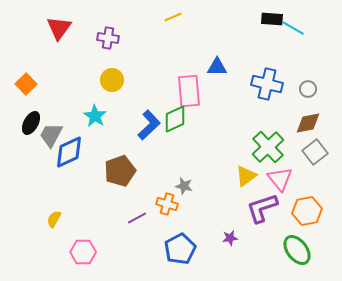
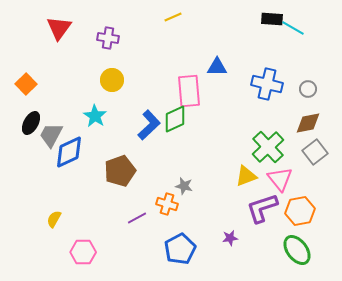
yellow triangle: rotated 15 degrees clockwise
orange hexagon: moved 7 px left
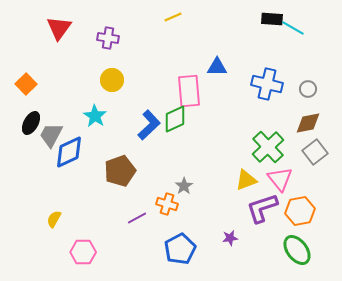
yellow triangle: moved 4 px down
gray star: rotated 24 degrees clockwise
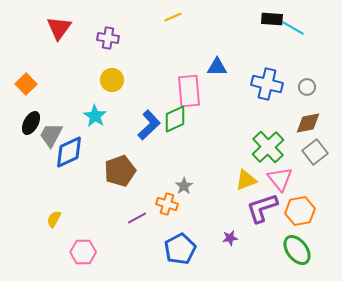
gray circle: moved 1 px left, 2 px up
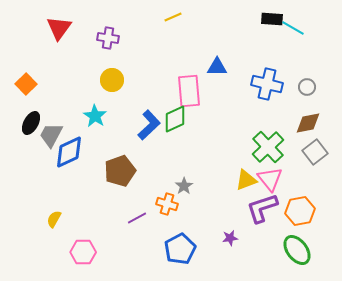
pink triangle: moved 10 px left
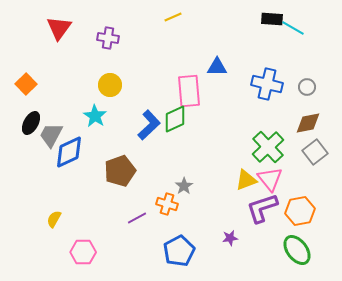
yellow circle: moved 2 px left, 5 px down
blue pentagon: moved 1 px left, 2 px down
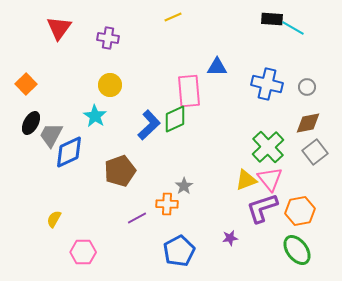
orange cross: rotated 15 degrees counterclockwise
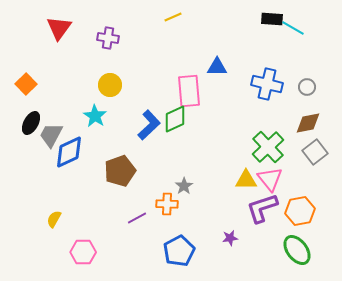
yellow triangle: rotated 20 degrees clockwise
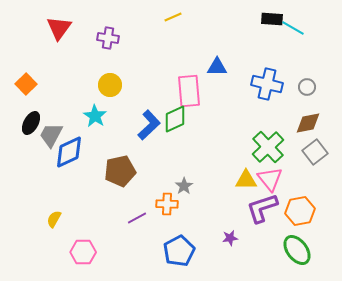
brown pentagon: rotated 8 degrees clockwise
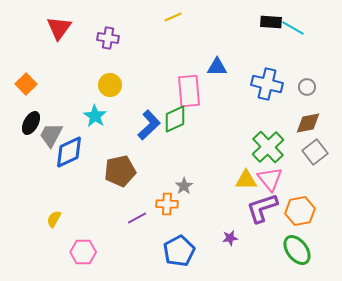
black rectangle: moved 1 px left, 3 px down
